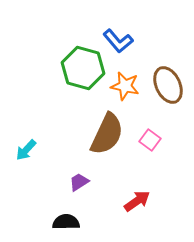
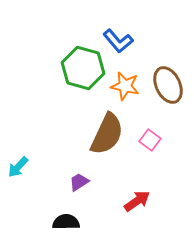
cyan arrow: moved 8 px left, 17 px down
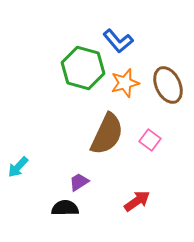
orange star: moved 3 px up; rotated 28 degrees counterclockwise
black semicircle: moved 1 px left, 14 px up
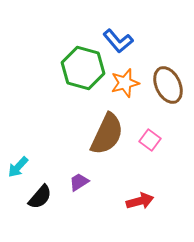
red arrow: moved 3 px right; rotated 20 degrees clockwise
black semicircle: moved 25 px left, 11 px up; rotated 132 degrees clockwise
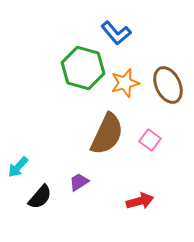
blue L-shape: moved 2 px left, 8 px up
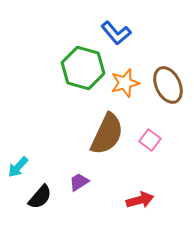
red arrow: moved 1 px up
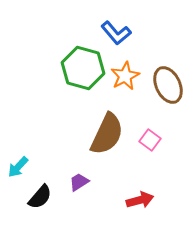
orange star: moved 7 px up; rotated 12 degrees counterclockwise
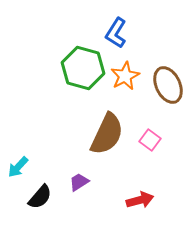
blue L-shape: rotated 72 degrees clockwise
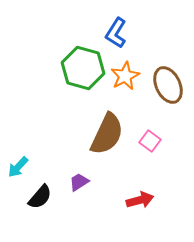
pink square: moved 1 px down
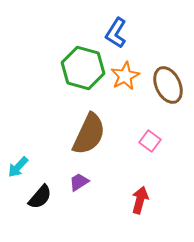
brown semicircle: moved 18 px left
red arrow: rotated 60 degrees counterclockwise
